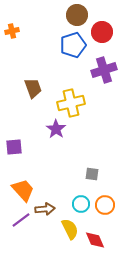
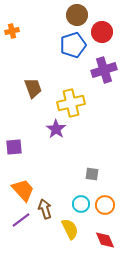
brown arrow: rotated 102 degrees counterclockwise
red diamond: moved 10 px right
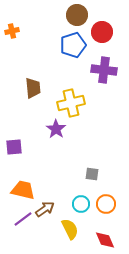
purple cross: rotated 25 degrees clockwise
brown trapezoid: rotated 15 degrees clockwise
orange trapezoid: rotated 35 degrees counterclockwise
orange circle: moved 1 px right, 1 px up
brown arrow: rotated 72 degrees clockwise
purple line: moved 2 px right, 1 px up
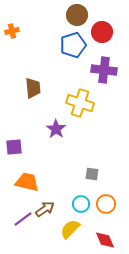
yellow cross: moved 9 px right; rotated 32 degrees clockwise
orange trapezoid: moved 4 px right, 8 px up
yellow semicircle: rotated 110 degrees counterclockwise
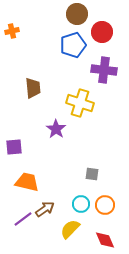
brown circle: moved 1 px up
orange circle: moved 1 px left, 1 px down
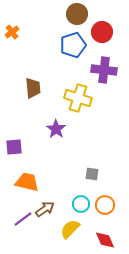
orange cross: moved 1 px down; rotated 24 degrees counterclockwise
yellow cross: moved 2 px left, 5 px up
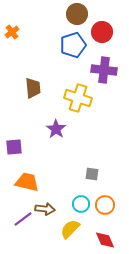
brown arrow: rotated 42 degrees clockwise
